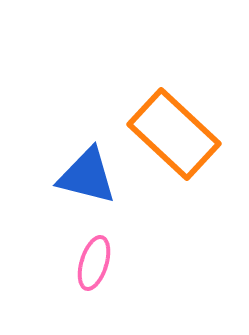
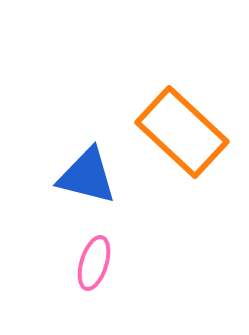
orange rectangle: moved 8 px right, 2 px up
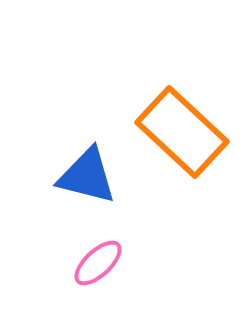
pink ellipse: moved 4 px right; rotated 30 degrees clockwise
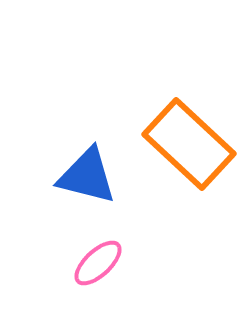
orange rectangle: moved 7 px right, 12 px down
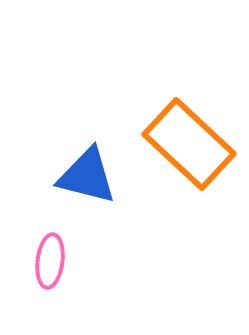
pink ellipse: moved 48 px left, 2 px up; rotated 40 degrees counterclockwise
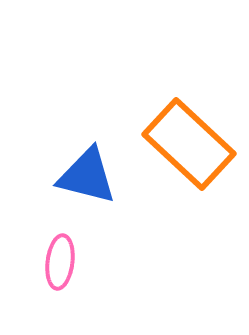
pink ellipse: moved 10 px right, 1 px down
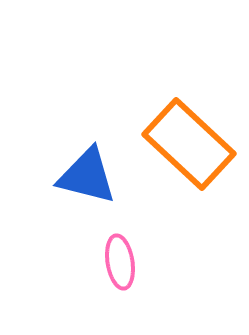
pink ellipse: moved 60 px right; rotated 16 degrees counterclockwise
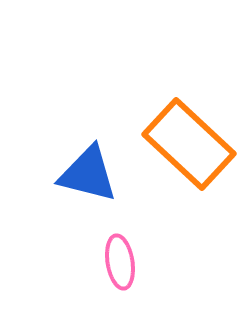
blue triangle: moved 1 px right, 2 px up
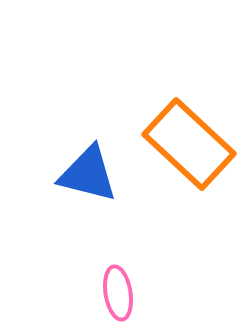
pink ellipse: moved 2 px left, 31 px down
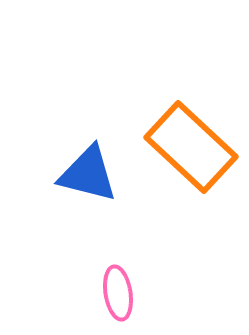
orange rectangle: moved 2 px right, 3 px down
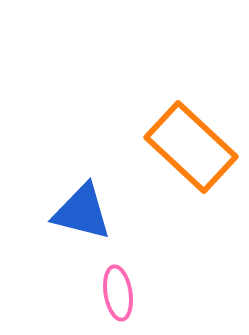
blue triangle: moved 6 px left, 38 px down
